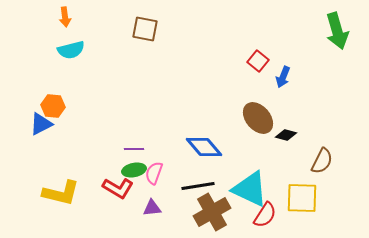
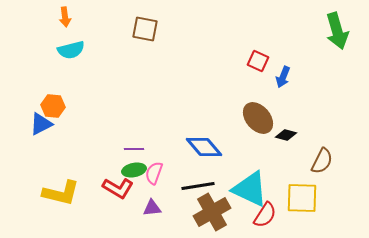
red square: rotated 15 degrees counterclockwise
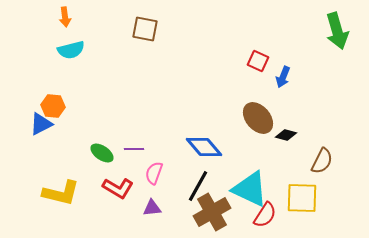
green ellipse: moved 32 px left, 17 px up; rotated 45 degrees clockwise
black line: rotated 52 degrees counterclockwise
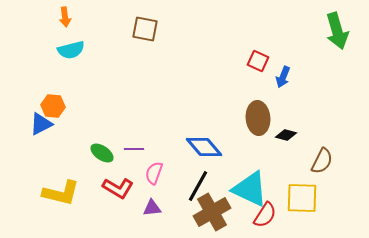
brown ellipse: rotated 36 degrees clockwise
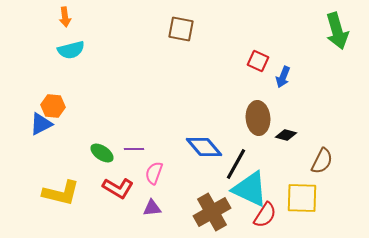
brown square: moved 36 px right
black line: moved 38 px right, 22 px up
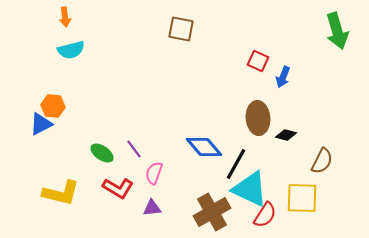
purple line: rotated 54 degrees clockwise
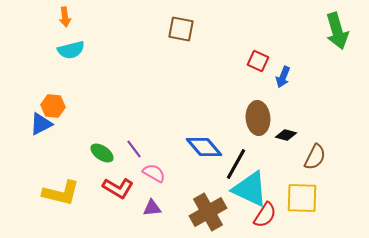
brown semicircle: moved 7 px left, 4 px up
pink semicircle: rotated 100 degrees clockwise
brown cross: moved 4 px left
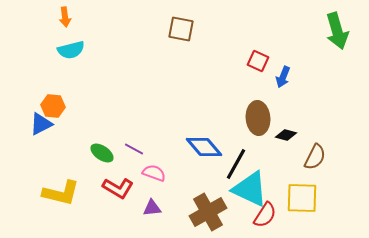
purple line: rotated 24 degrees counterclockwise
pink semicircle: rotated 10 degrees counterclockwise
